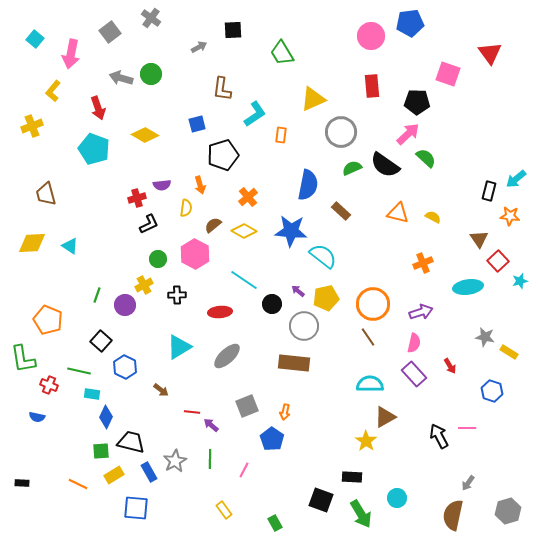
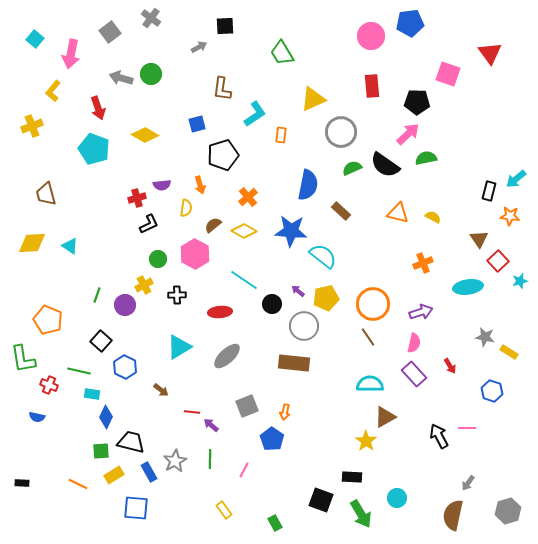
black square at (233, 30): moved 8 px left, 4 px up
green semicircle at (426, 158): rotated 55 degrees counterclockwise
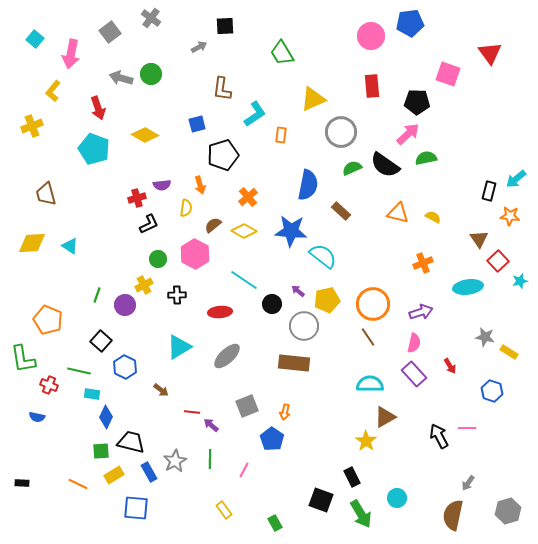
yellow pentagon at (326, 298): moved 1 px right, 2 px down
black rectangle at (352, 477): rotated 60 degrees clockwise
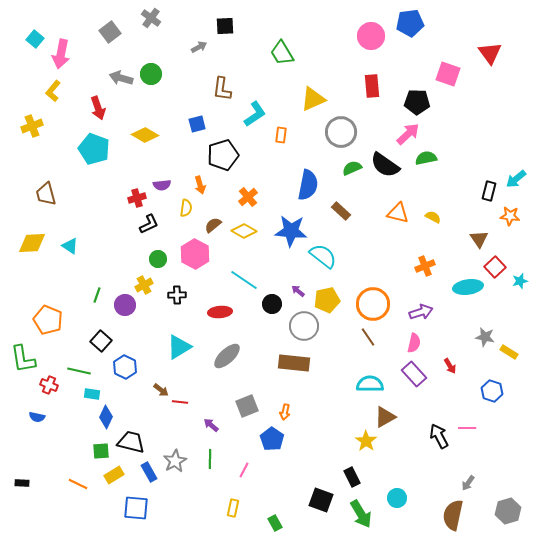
pink arrow at (71, 54): moved 10 px left
red square at (498, 261): moved 3 px left, 6 px down
orange cross at (423, 263): moved 2 px right, 3 px down
red line at (192, 412): moved 12 px left, 10 px up
yellow rectangle at (224, 510): moved 9 px right, 2 px up; rotated 48 degrees clockwise
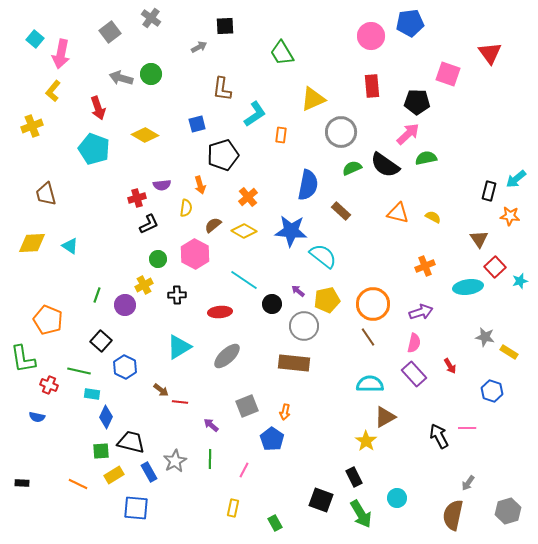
black rectangle at (352, 477): moved 2 px right
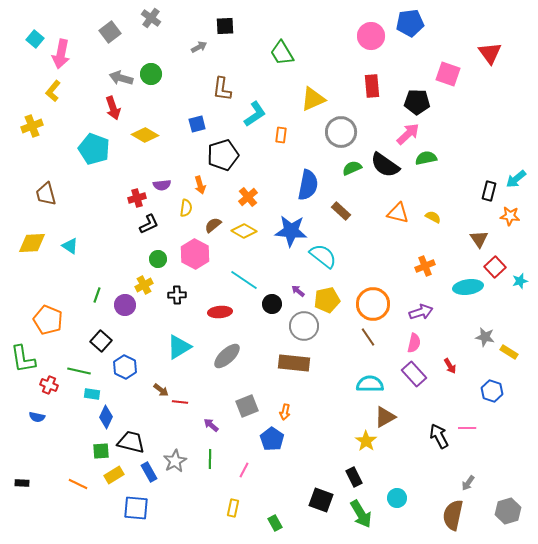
red arrow at (98, 108): moved 15 px right
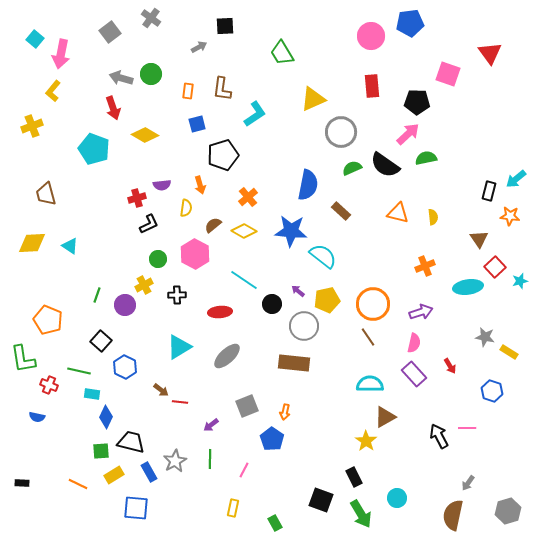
orange rectangle at (281, 135): moved 93 px left, 44 px up
yellow semicircle at (433, 217): rotated 56 degrees clockwise
purple arrow at (211, 425): rotated 77 degrees counterclockwise
